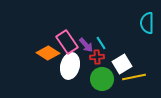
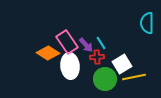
white ellipse: rotated 20 degrees counterclockwise
green circle: moved 3 px right
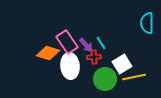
orange diamond: rotated 15 degrees counterclockwise
red cross: moved 3 px left
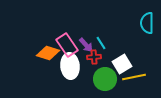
pink rectangle: moved 3 px down
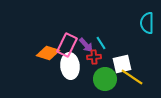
pink rectangle: rotated 60 degrees clockwise
white square: rotated 18 degrees clockwise
yellow line: moved 2 px left; rotated 45 degrees clockwise
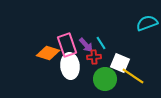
cyan semicircle: rotated 70 degrees clockwise
pink rectangle: rotated 45 degrees counterclockwise
white square: moved 2 px left, 1 px up; rotated 36 degrees clockwise
yellow line: moved 1 px right, 1 px up
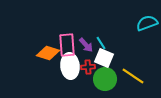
pink rectangle: rotated 15 degrees clockwise
red cross: moved 6 px left, 10 px down
white square: moved 16 px left, 5 px up
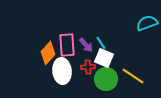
orange diamond: rotated 65 degrees counterclockwise
white ellipse: moved 8 px left, 5 px down
green circle: moved 1 px right
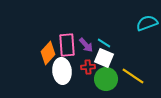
cyan line: moved 3 px right; rotated 24 degrees counterclockwise
